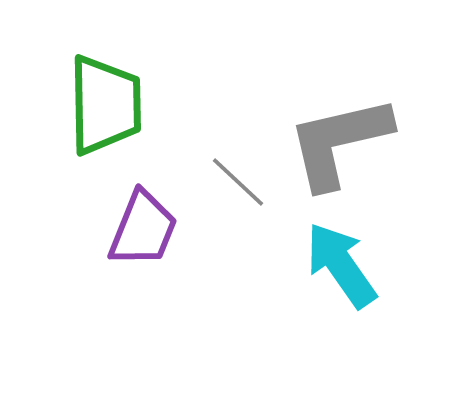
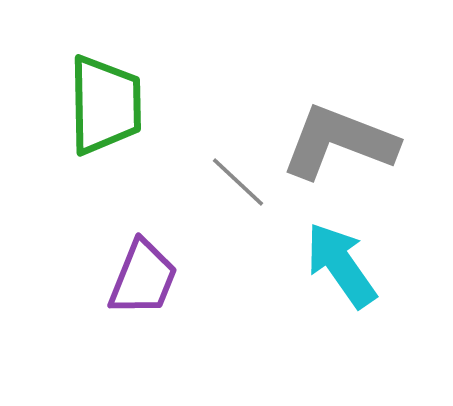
gray L-shape: rotated 34 degrees clockwise
purple trapezoid: moved 49 px down
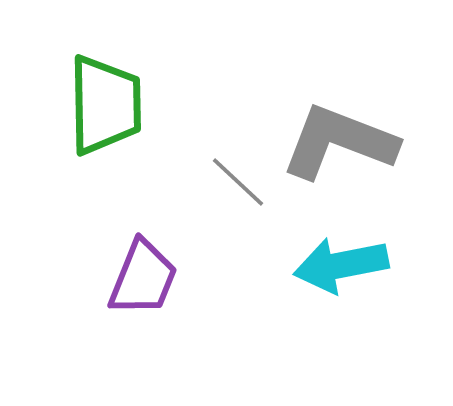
cyan arrow: rotated 66 degrees counterclockwise
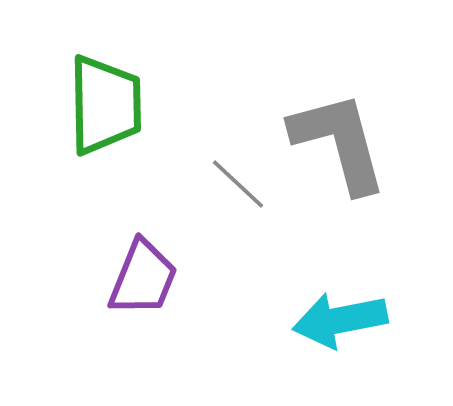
gray L-shape: rotated 54 degrees clockwise
gray line: moved 2 px down
cyan arrow: moved 1 px left, 55 px down
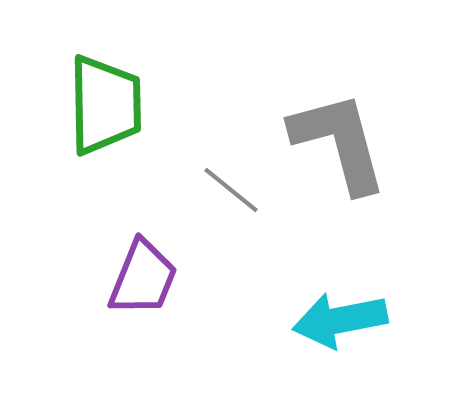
gray line: moved 7 px left, 6 px down; rotated 4 degrees counterclockwise
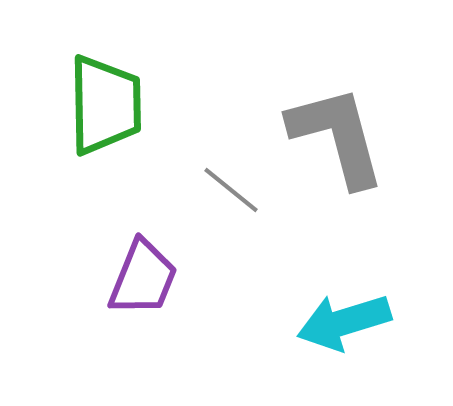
gray L-shape: moved 2 px left, 6 px up
cyan arrow: moved 4 px right, 2 px down; rotated 6 degrees counterclockwise
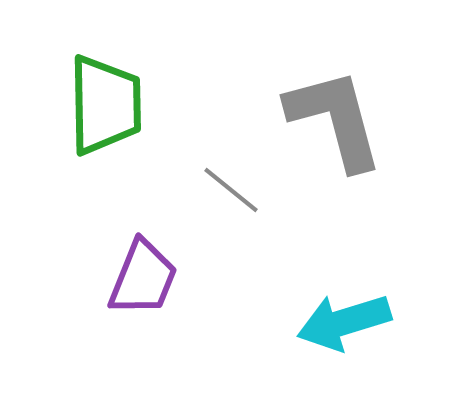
gray L-shape: moved 2 px left, 17 px up
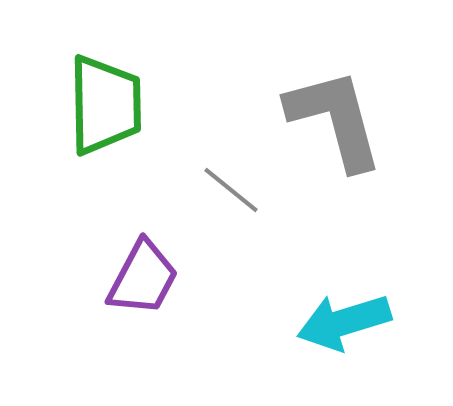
purple trapezoid: rotated 6 degrees clockwise
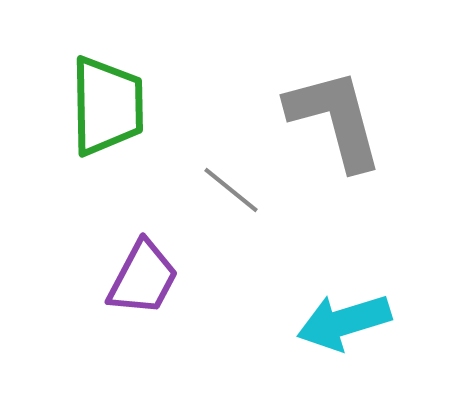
green trapezoid: moved 2 px right, 1 px down
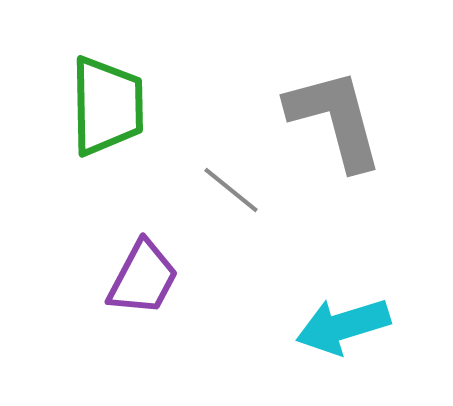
cyan arrow: moved 1 px left, 4 px down
